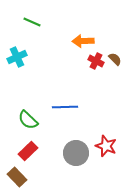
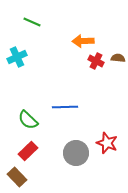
brown semicircle: moved 3 px right, 1 px up; rotated 40 degrees counterclockwise
red star: moved 1 px right, 3 px up
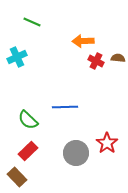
red star: rotated 15 degrees clockwise
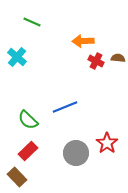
cyan cross: rotated 24 degrees counterclockwise
blue line: rotated 20 degrees counterclockwise
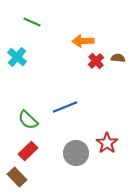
red cross: rotated 21 degrees clockwise
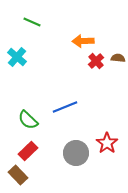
brown rectangle: moved 1 px right, 2 px up
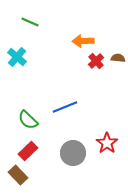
green line: moved 2 px left
gray circle: moved 3 px left
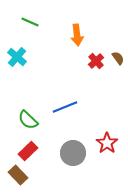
orange arrow: moved 6 px left, 6 px up; rotated 95 degrees counterclockwise
brown semicircle: rotated 48 degrees clockwise
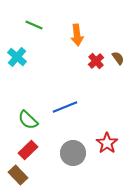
green line: moved 4 px right, 3 px down
red rectangle: moved 1 px up
